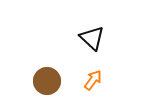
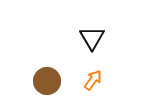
black triangle: rotated 16 degrees clockwise
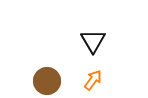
black triangle: moved 1 px right, 3 px down
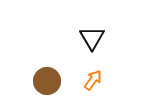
black triangle: moved 1 px left, 3 px up
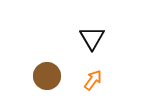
brown circle: moved 5 px up
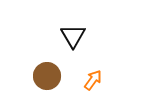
black triangle: moved 19 px left, 2 px up
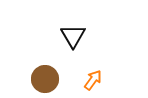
brown circle: moved 2 px left, 3 px down
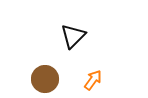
black triangle: rotated 16 degrees clockwise
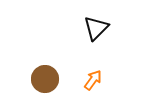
black triangle: moved 23 px right, 8 px up
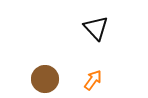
black triangle: rotated 28 degrees counterclockwise
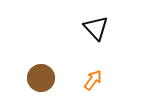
brown circle: moved 4 px left, 1 px up
